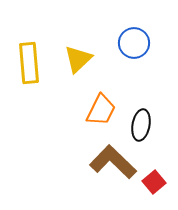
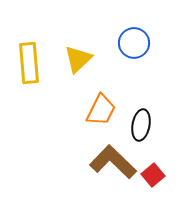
red square: moved 1 px left, 7 px up
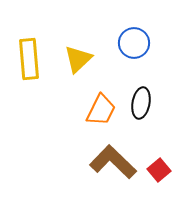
yellow rectangle: moved 4 px up
black ellipse: moved 22 px up
red square: moved 6 px right, 5 px up
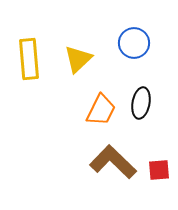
red square: rotated 35 degrees clockwise
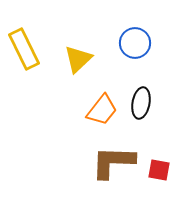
blue circle: moved 1 px right
yellow rectangle: moved 5 px left, 10 px up; rotated 21 degrees counterclockwise
orange trapezoid: moved 1 px right; rotated 12 degrees clockwise
brown L-shape: rotated 42 degrees counterclockwise
red square: rotated 15 degrees clockwise
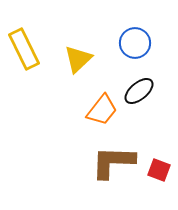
black ellipse: moved 2 px left, 12 px up; rotated 40 degrees clockwise
red square: rotated 10 degrees clockwise
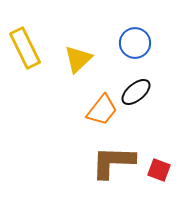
yellow rectangle: moved 1 px right, 1 px up
black ellipse: moved 3 px left, 1 px down
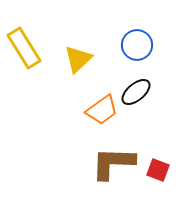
blue circle: moved 2 px right, 2 px down
yellow rectangle: moved 1 px left; rotated 6 degrees counterclockwise
orange trapezoid: rotated 16 degrees clockwise
brown L-shape: moved 1 px down
red square: moved 1 px left
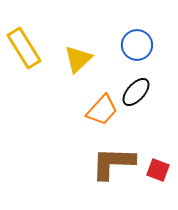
black ellipse: rotated 8 degrees counterclockwise
orange trapezoid: rotated 12 degrees counterclockwise
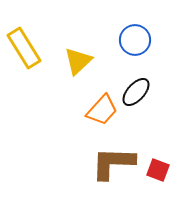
blue circle: moved 2 px left, 5 px up
yellow triangle: moved 2 px down
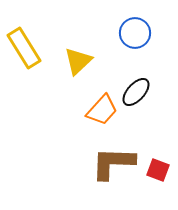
blue circle: moved 7 px up
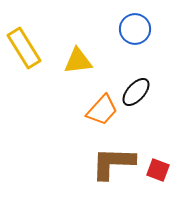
blue circle: moved 4 px up
yellow triangle: rotated 36 degrees clockwise
